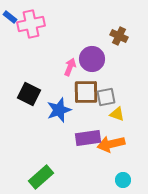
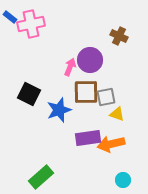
purple circle: moved 2 px left, 1 px down
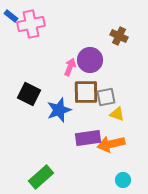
blue rectangle: moved 1 px right, 1 px up
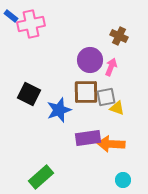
pink arrow: moved 41 px right
yellow triangle: moved 6 px up
orange arrow: rotated 16 degrees clockwise
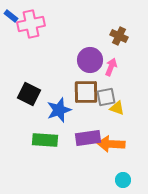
green rectangle: moved 4 px right, 37 px up; rotated 45 degrees clockwise
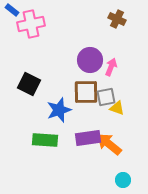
blue rectangle: moved 1 px right, 6 px up
brown cross: moved 2 px left, 17 px up
black square: moved 10 px up
orange arrow: moved 2 px left; rotated 36 degrees clockwise
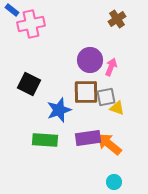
brown cross: rotated 30 degrees clockwise
cyan circle: moved 9 px left, 2 px down
